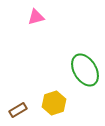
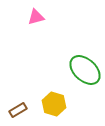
green ellipse: rotated 16 degrees counterclockwise
yellow hexagon: moved 1 px down; rotated 25 degrees counterclockwise
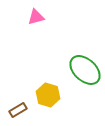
yellow hexagon: moved 6 px left, 9 px up
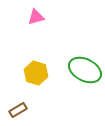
green ellipse: rotated 16 degrees counterclockwise
yellow hexagon: moved 12 px left, 22 px up
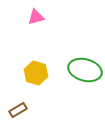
green ellipse: rotated 12 degrees counterclockwise
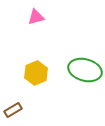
yellow hexagon: rotated 20 degrees clockwise
brown rectangle: moved 5 px left
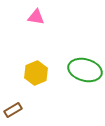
pink triangle: rotated 24 degrees clockwise
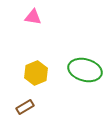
pink triangle: moved 3 px left
brown rectangle: moved 12 px right, 3 px up
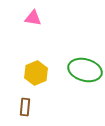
pink triangle: moved 1 px down
brown rectangle: rotated 54 degrees counterclockwise
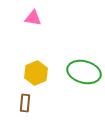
green ellipse: moved 1 px left, 2 px down
brown rectangle: moved 4 px up
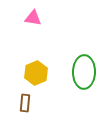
green ellipse: rotated 76 degrees clockwise
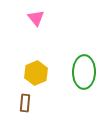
pink triangle: moved 3 px right; rotated 42 degrees clockwise
